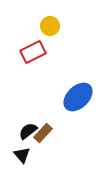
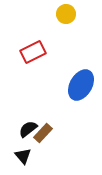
yellow circle: moved 16 px right, 12 px up
blue ellipse: moved 3 px right, 12 px up; rotated 16 degrees counterclockwise
black semicircle: moved 2 px up
black triangle: moved 1 px right, 1 px down
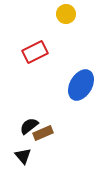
red rectangle: moved 2 px right
black semicircle: moved 1 px right, 3 px up
brown rectangle: rotated 24 degrees clockwise
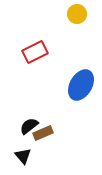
yellow circle: moved 11 px right
